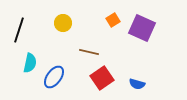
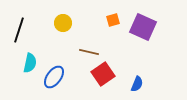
orange square: rotated 16 degrees clockwise
purple square: moved 1 px right, 1 px up
red square: moved 1 px right, 4 px up
blue semicircle: rotated 84 degrees counterclockwise
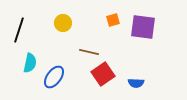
purple square: rotated 16 degrees counterclockwise
blue semicircle: moved 1 px left, 1 px up; rotated 70 degrees clockwise
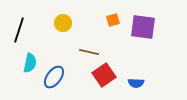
red square: moved 1 px right, 1 px down
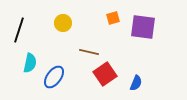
orange square: moved 2 px up
red square: moved 1 px right, 1 px up
blue semicircle: rotated 70 degrees counterclockwise
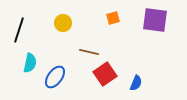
purple square: moved 12 px right, 7 px up
blue ellipse: moved 1 px right
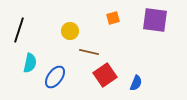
yellow circle: moved 7 px right, 8 px down
red square: moved 1 px down
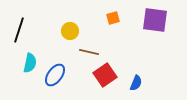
blue ellipse: moved 2 px up
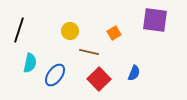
orange square: moved 1 px right, 15 px down; rotated 16 degrees counterclockwise
red square: moved 6 px left, 4 px down; rotated 10 degrees counterclockwise
blue semicircle: moved 2 px left, 10 px up
